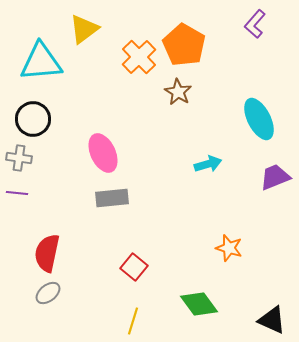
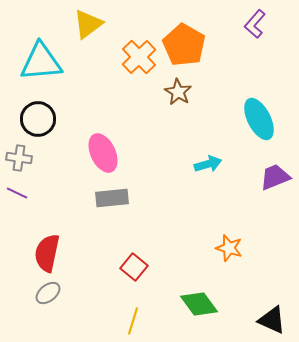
yellow triangle: moved 4 px right, 5 px up
black circle: moved 5 px right
purple line: rotated 20 degrees clockwise
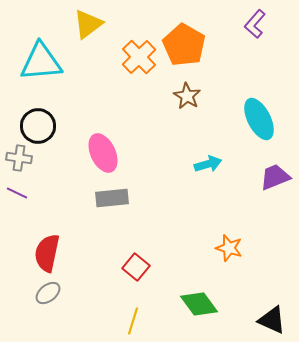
brown star: moved 9 px right, 4 px down
black circle: moved 7 px down
red square: moved 2 px right
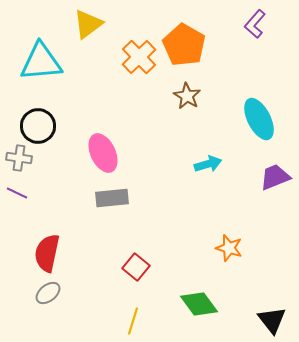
black triangle: rotated 28 degrees clockwise
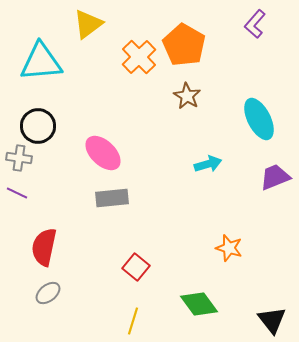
pink ellipse: rotated 21 degrees counterclockwise
red semicircle: moved 3 px left, 6 px up
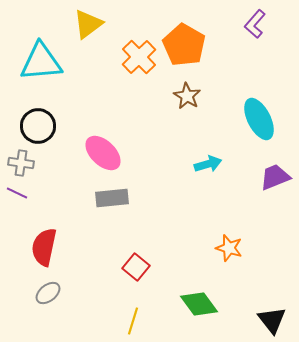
gray cross: moved 2 px right, 5 px down
